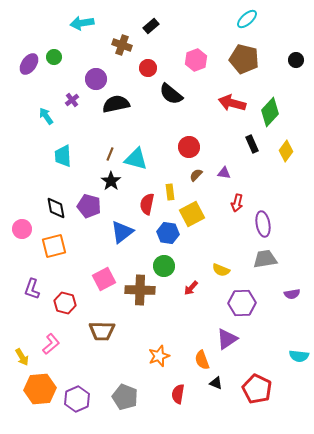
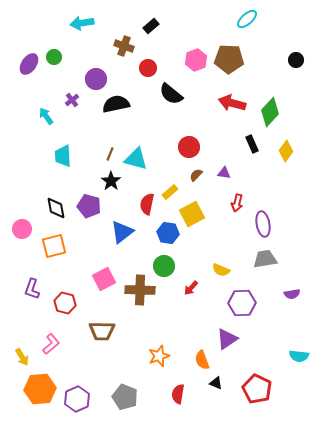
brown cross at (122, 45): moved 2 px right, 1 px down
brown pentagon at (244, 59): moved 15 px left; rotated 12 degrees counterclockwise
yellow rectangle at (170, 192): rotated 56 degrees clockwise
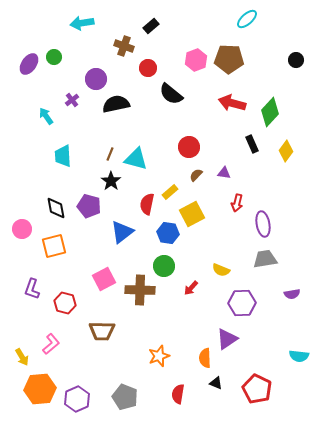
orange semicircle at (202, 360): moved 3 px right, 2 px up; rotated 18 degrees clockwise
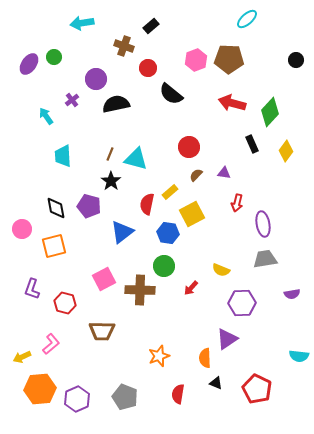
yellow arrow at (22, 357): rotated 96 degrees clockwise
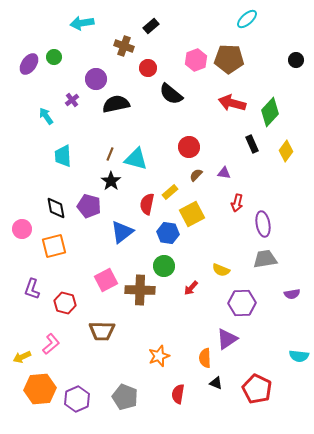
pink square at (104, 279): moved 2 px right, 1 px down
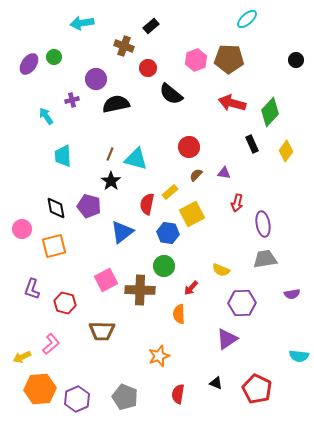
purple cross at (72, 100): rotated 24 degrees clockwise
orange semicircle at (205, 358): moved 26 px left, 44 px up
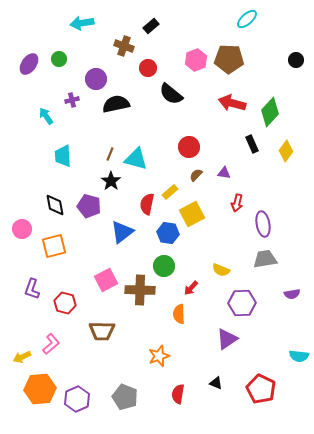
green circle at (54, 57): moved 5 px right, 2 px down
black diamond at (56, 208): moved 1 px left, 3 px up
red pentagon at (257, 389): moved 4 px right
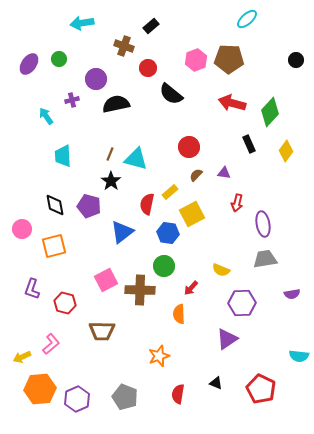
black rectangle at (252, 144): moved 3 px left
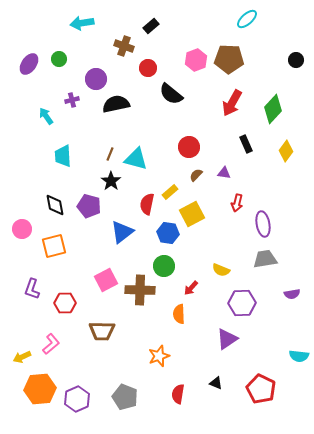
red arrow at (232, 103): rotated 76 degrees counterclockwise
green diamond at (270, 112): moved 3 px right, 3 px up
black rectangle at (249, 144): moved 3 px left
red hexagon at (65, 303): rotated 15 degrees counterclockwise
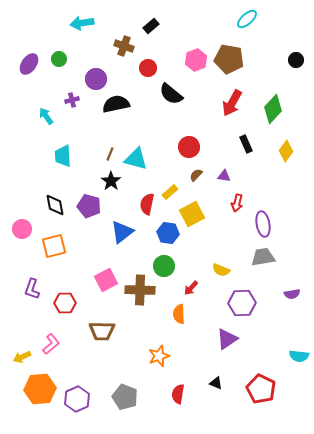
brown pentagon at (229, 59): rotated 8 degrees clockwise
purple triangle at (224, 173): moved 3 px down
gray trapezoid at (265, 259): moved 2 px left, 2 px up
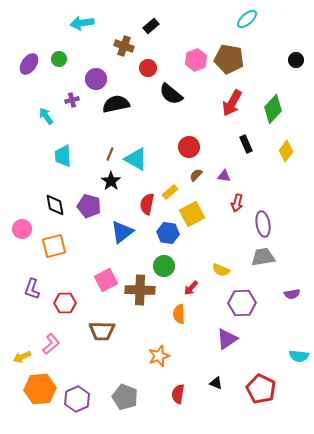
cyan triangle at (136, 159): rotated 15 degrees clockwise
